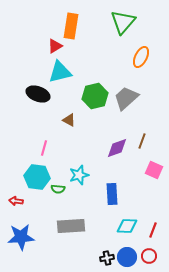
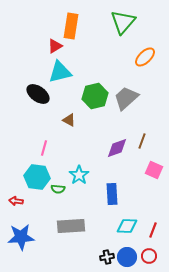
orange ellipse: moved 4 px right; rotated 20 degrees clockwise
black ellipse: rotated 15 degrees clockwise
cyan star: rotated 18 degrees counterclockwise
black cross: moved 1 px up
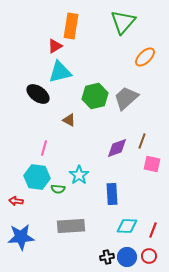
pink square: moved 2 px left, 6 px up; rotated 12 degrees counterclockwise
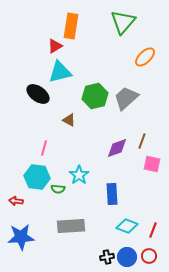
cyan diamond: rotated 20 degrees clockwise
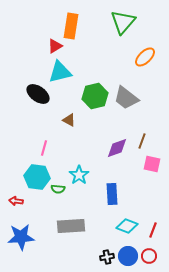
gray trapezoid: rotated 100 degrees counterclockwise
blue circle: moved 1 px right, 1 px up
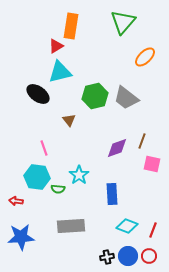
red triangle: moved 1 px right
brown triangle: rotated 24 degrees clockwise
pink line: rotated 35 degrees counterclockwise
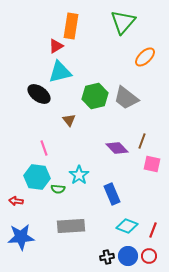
black ellipse: moved 1 px right
purple diamond: rotated 65 degrees clockwise
blue rectangle: rotated 20 degrees counterclockwise
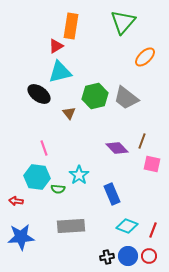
brown triangle: moved 7 px up
